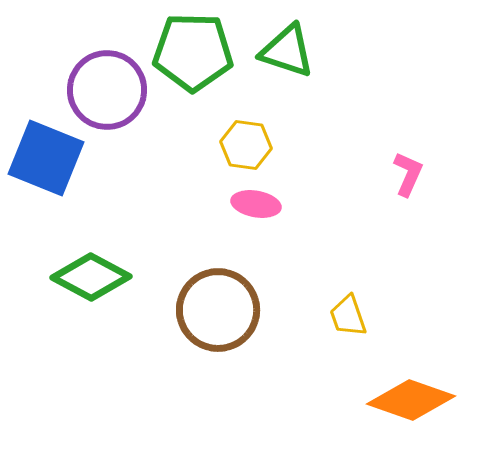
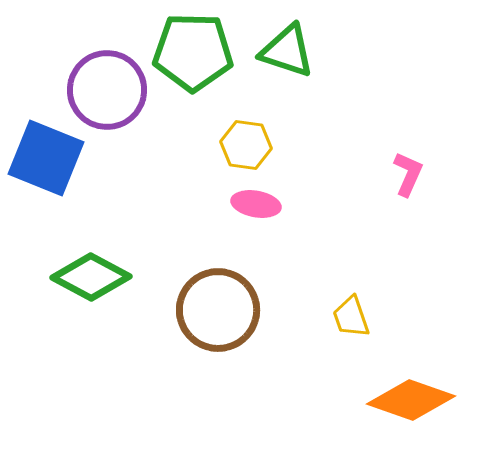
yellow trapezoid: moved 3 px right, 1 px down
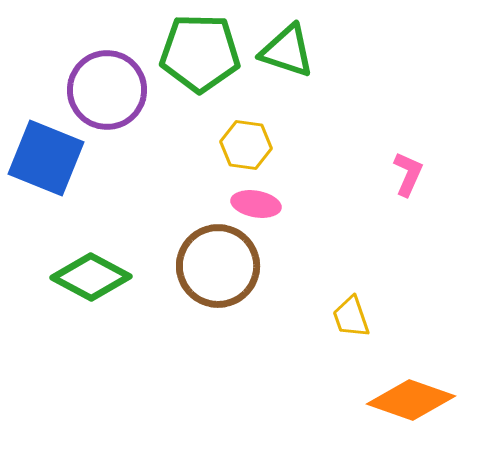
green pentagon: moved 7 px right, 1 px down
brown circle: moved 44 px up
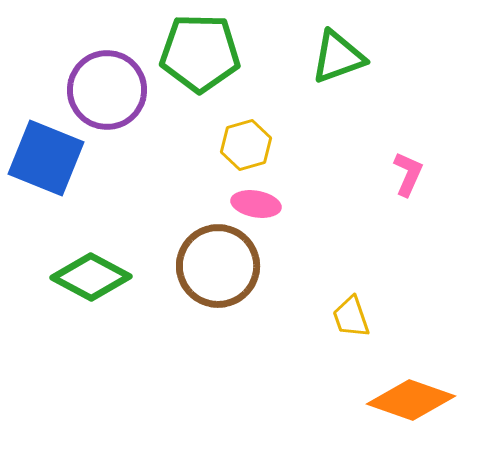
green triangle: moved 51 px right, 6 px down; rotated 38 degrees counterclockwise
yellow hexagon: rotated 24 degrees counterclockwise
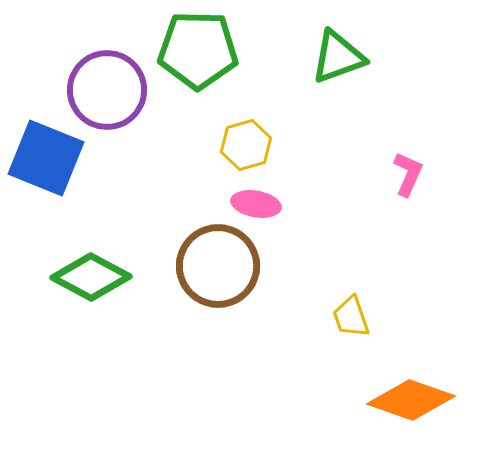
green pentagon: moved 2 px left, 3 px up
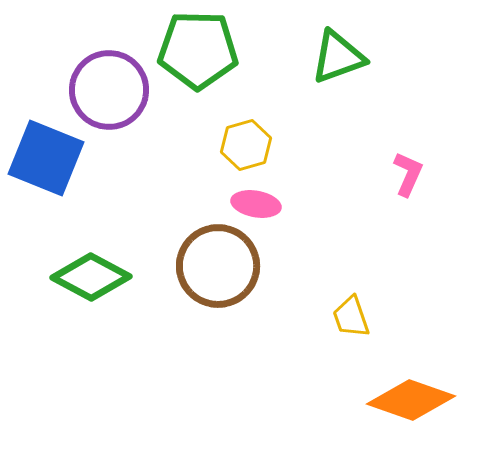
purple circle: moved 2 px right
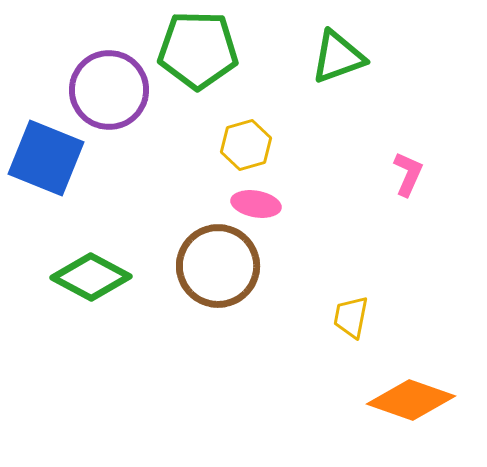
yellow trapezoid: rotated 30 degrees clockwise
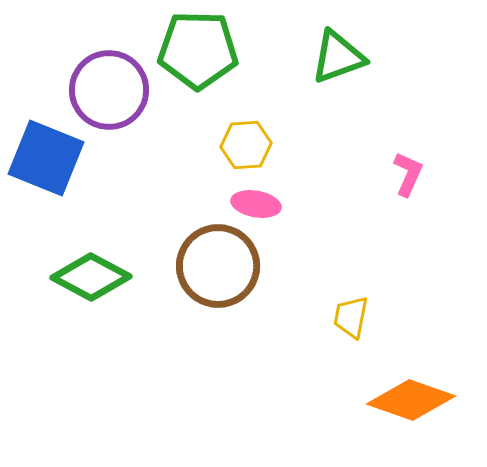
yellow hexagon: rotated 12 degrees clockwise
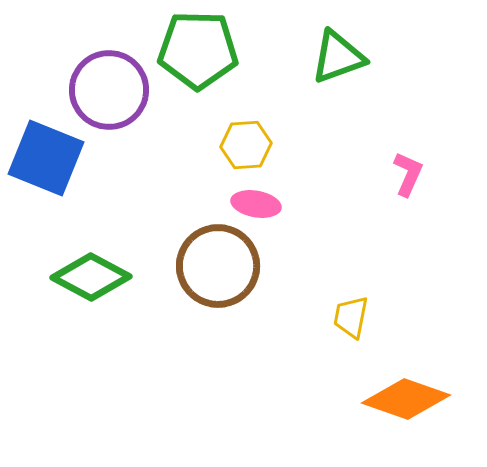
orange diamond: moved 5 px left, 1 px up
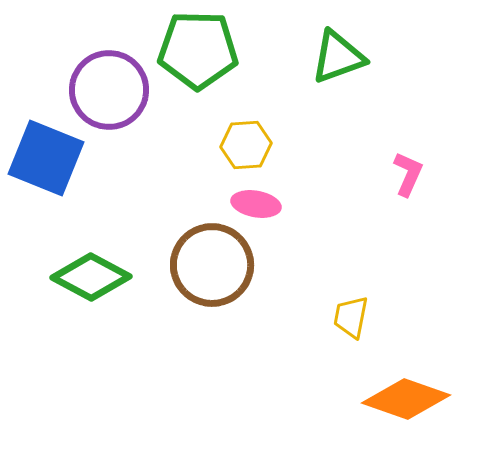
brown circle: moved 6 px left, 1 px up
